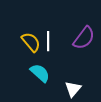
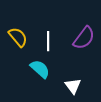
yellow semicircle: moved 13 px left, 5 px up
cyan semicircle: moved 4 px up
white triangle: moved 3 px up; rotated 18 degrees counterclockwise
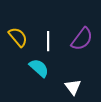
purple semicircle: moved 2 px left, 1 px down
cyan semicircle: moved 1 px left, 1 px up
white triangle: moved 1 px down
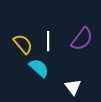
yellow semicircle: moved 5 px right, 7 px down
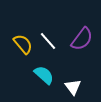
white line: rotated 42 degrees counterclockwise
cyan semicircle: moved 5 px right, 7 px down
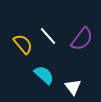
white line: moved 5 px up
